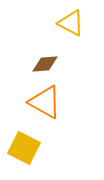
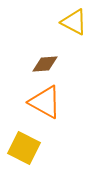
yellow triangle: moved 3 px right, 1 px up
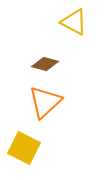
brown diamond: rotated 20 degrees clockwise
orange triangle: rotated 48 degrees clockwise
